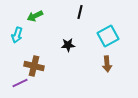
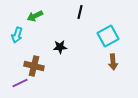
black star: moved 8 px left, 2 px down
brown arrow: moved 6 px right, 2 px up
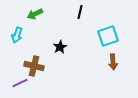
green arrow: moved 2 px up
cyan square: rotated 10 degrees clockwise
black star: rotated 24 degrees counterclockwise
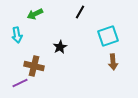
black line: rotated 16 degrees clockwise
cyan arrow: rotated 28 degrees counterclockwise
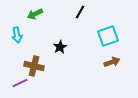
brown arrow: moved 1 px left; rotated 105 degrees counterclockwise
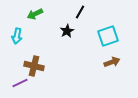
cyan arrow: moved 1 px down; rotated 21 degrees clockwise
black star: moved 7 px right, 16 px up
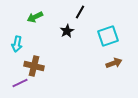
green arrow: moved 3 px down
cyan arrow: moved 8 px down
brown arrow: moved 2 px right, 1 px down
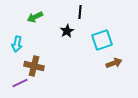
black line: rotated 24 degrees counterclockwise
cyan square: moved 6 px left, 4 px down
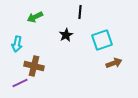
black star: moved 1 px left, 4 px down
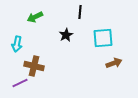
cyan square: moved 1 px right, 2 px up; rotated 15 degrees clockwise
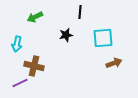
black star: rotated 16 degrees clockwise
